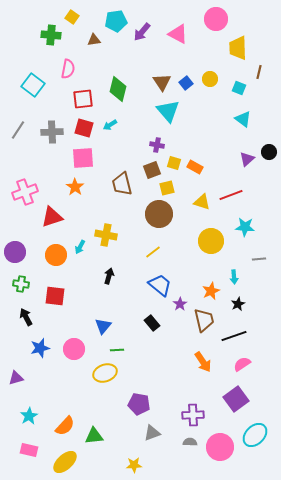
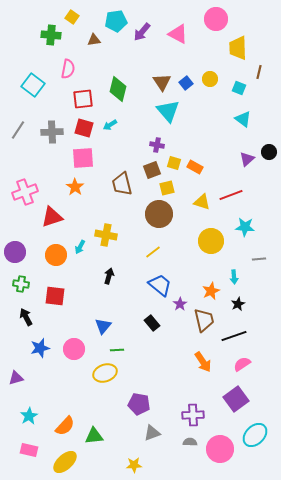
pink circle at (220, 447): moved 2 px down
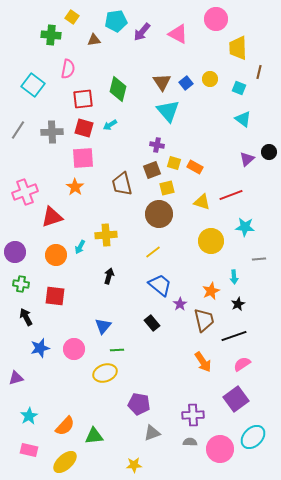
yellow cross at (106, 235): rotated 15 degrees counterclockwise
cyan ellipse at (255, 435): moved 2 px left, 2 px down
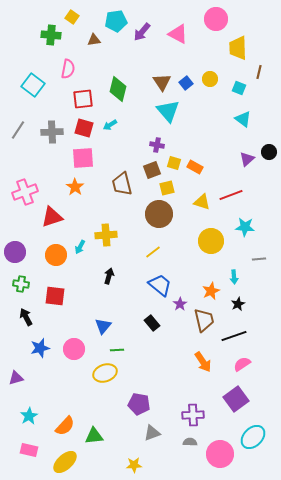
pink circle at (220, 449): moved 5 px down
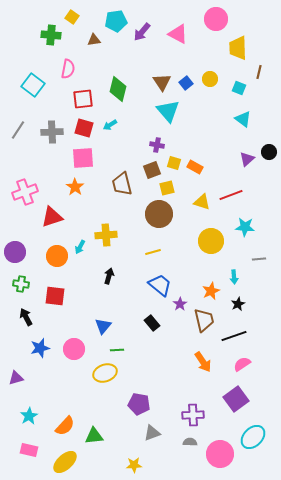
yellow line at (153, 252): rotated 21 degrees clockwise
orange circle at (56, 255): moved 1 px right, 1 px down
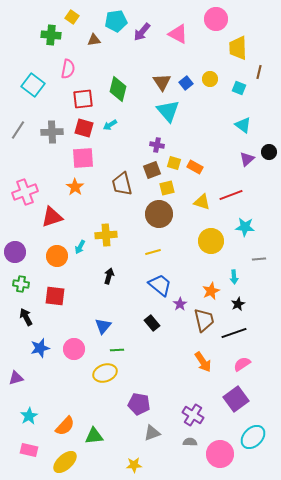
cyan triangle at (243, 119): moved 6 px down
black line at (234, 336): moved 3 px up
purple cross at (193, 415): rotated 35 degrees clockwise
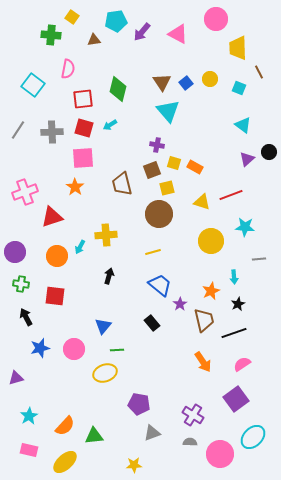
brown line at (259, 72): rotated 40 degrees counterclockwise
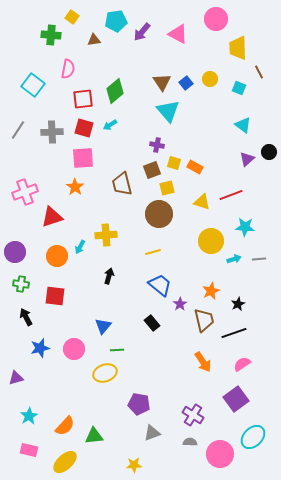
green diamond at (118, 89): moved 3 px left, 2 px down; rotated 35 degrees clockwise
cyan arrow at (234, 277): moved 18 px up; rotated 104 degrees counterclockwise
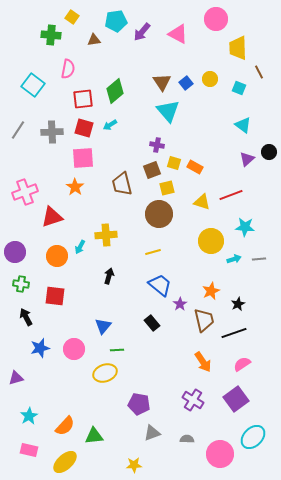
purple cross at (193, 415): moved 15 px up
gray semicircle at (190, 442): moved 3 px left, 3 px up
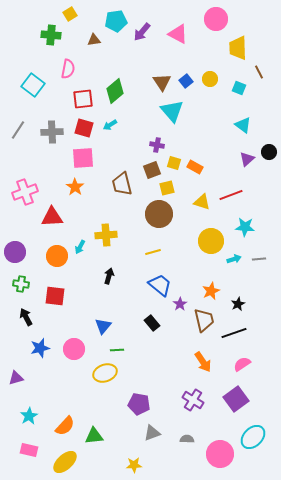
yellow square at (72, 17): moved 2 px left, 3 px up; rotated 24 degrees clockwise
blue square at (186, 83): moved 2 px up
cyan triangle at (168, 111): moved 4 px right
red triangle at (52, 217): rotated 15 degrees clockwise
